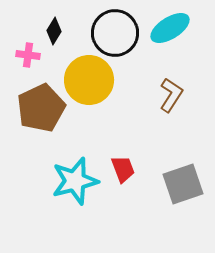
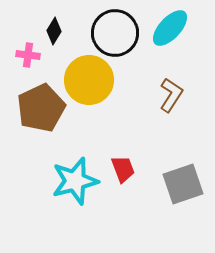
cyan ellipse: rotated 15 degrees counterclockwise
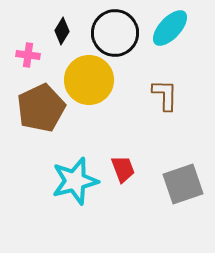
black diamond: moved 8 px right
brown L-shape: moved 6 px left; rotated 32 degrees counterclockwise
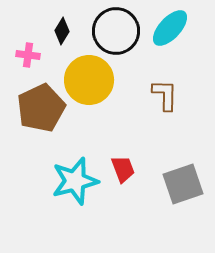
black circle: moved 1 px right, 2 px up
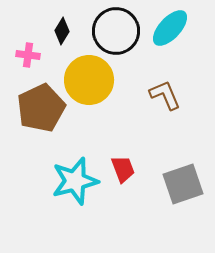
brown L-shape: rotated 24 degrees counterclockwise
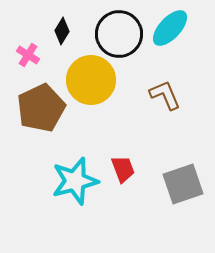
black circle: moved 3 px right, 3 px down
pink cross: rotated 25 degrees clockwise
yellow circle: moved 2 px right
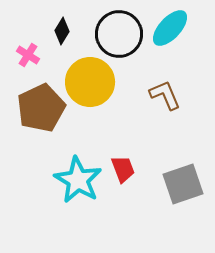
yellow circle: moved 1 px left, 2 px down
cyan star: moved 3 px right, 1 px up; rotated 27 degrees counterclockwise
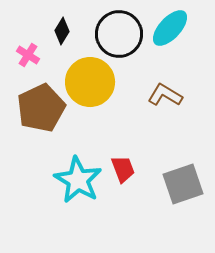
brown L-shape: rotated 36 degrees counterclockwise
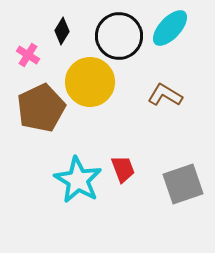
black circle: moved 2 px down
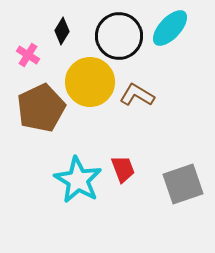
brown L-shape: moved 28 px left
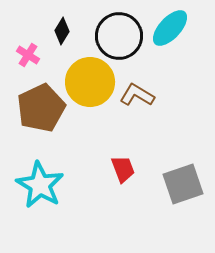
cyan star: moved 38 px left, 5 px down
